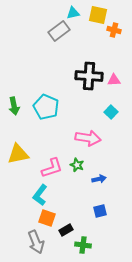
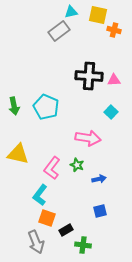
cyan triangle: moved 2 px left, 1 px up
yellow triangle: rotated 25 degrees clockwise
pink L-shape: rotated 145 degrees clockwise
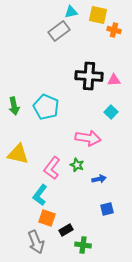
blue square: moved 7 px right, 2 px up
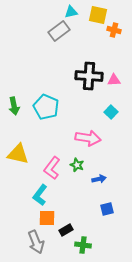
orange square: rotated 18 degrees counterclockwise
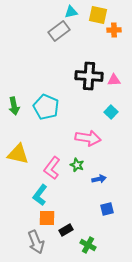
orange cross: rotated 16 degrees counterclockwise
green cross: moved 5 px right; rotated 21 degrees clockwise
